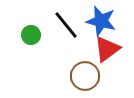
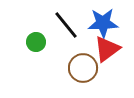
blue star: moved 2 px right, 2 px down; rotated 16 degrees counterclockwise
green circle: moved 5 px right, 7 px down
brown circle: moved 2 px left, 8 px up
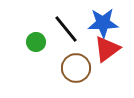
black line: moved 4 px down
brown circle: moved 7 px left
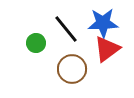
green circle: moved 1 px down
brown circle: moved 4 px left, 1 px down
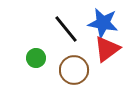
blue star: rotated 12 degrees clockwise
green circle: moved 15 px down
brown circle: moved 2 px right, 1 px down
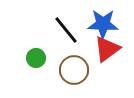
blue star: moved 1 px down; rotated 8 degrees counterclockwise
black line: moved 1 px down
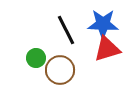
black line: rotated 12 degrees clockwise
red triangle: rotated 20 degrees clockwise
brown circle: moved 14 px left
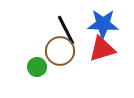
red triangle: moved 5 px left
green circle: moved 1 px right, 9 px down
brown circle: moved 19 px up
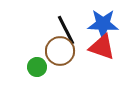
red triangle: moved 2 px up; rotated 36 degrees clockwise
